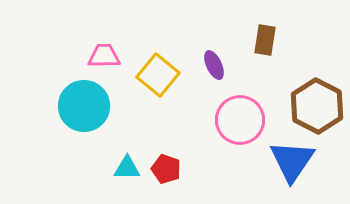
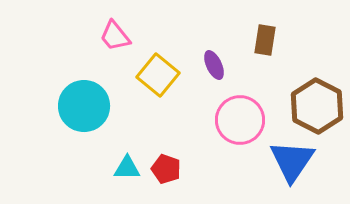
pink trapezoid: moved 11 px right, 20 px up; rotated 128 degrees counterclockwise
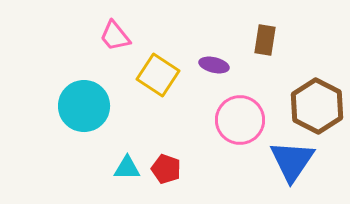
purple ellipse: rotated 52 degrees counterclockwise
yellow square: rotated 6 degrees counterclockwise
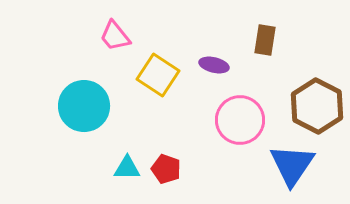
blue triangle: moved 4 px down
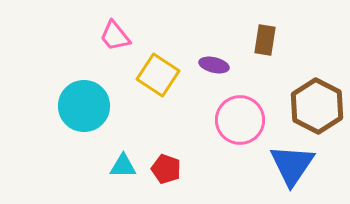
cyan triangle: moved 4 px left, 2 px up
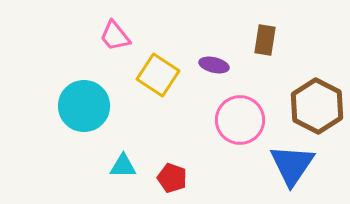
red pentagon: moved 6 px right, 9 px down
